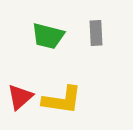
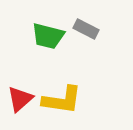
gray rectangle: moved 10 px left, 4 px up; rotated 60 degrees counterclockwise
red triangle: moved 2 px down
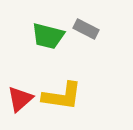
yellow L-shape: moved 4 px up
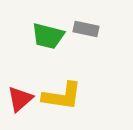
gray rectangle: rotated 15 degrees counterclockwise
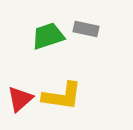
green trapezoid: rotated 148 degrees clockwise
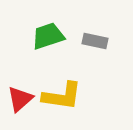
gray rectangle: moved 9 px right, 12 px down
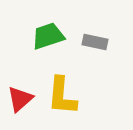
gray rectangle: moved 1 px down
yellow L-shape: rotated 87 degrees clockwise
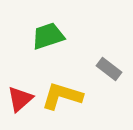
gray rectangle: moved 14 px right, 27 px down; rotated 25 degrees clockwise
yellow L-shape: rotated 102 degrees clockwise
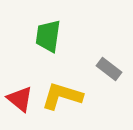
green trapezoid: rotated 64 degrees counterclockwise
red triangle: rotated 40 degrees counterclockwise
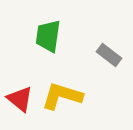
gray rectangle: moved 14 px up
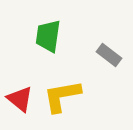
yellow L-shape: rotated 27 degrees counterclockwise
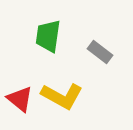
gray rectangle: moved 9 px left, 3 px up
yellow L-shape: rotated 141 degrees counterclockwise
